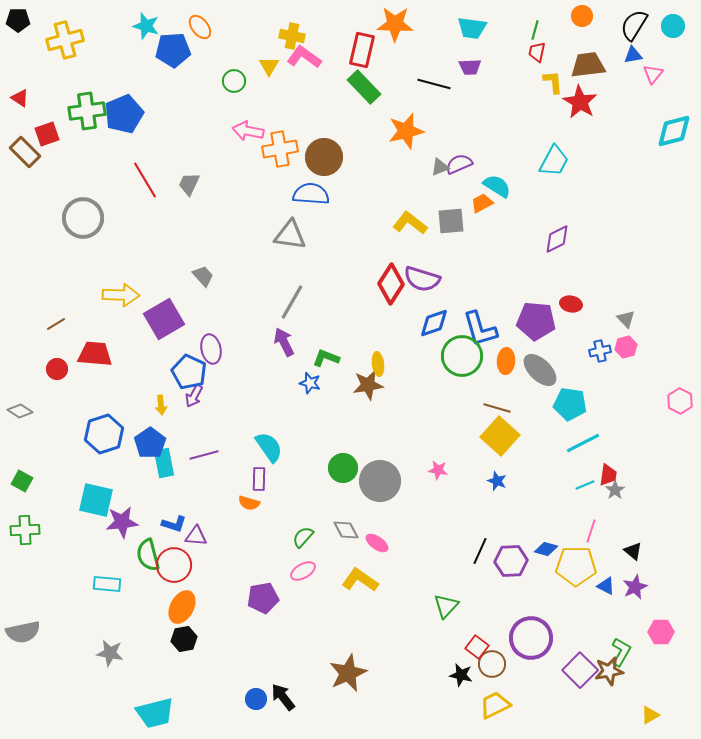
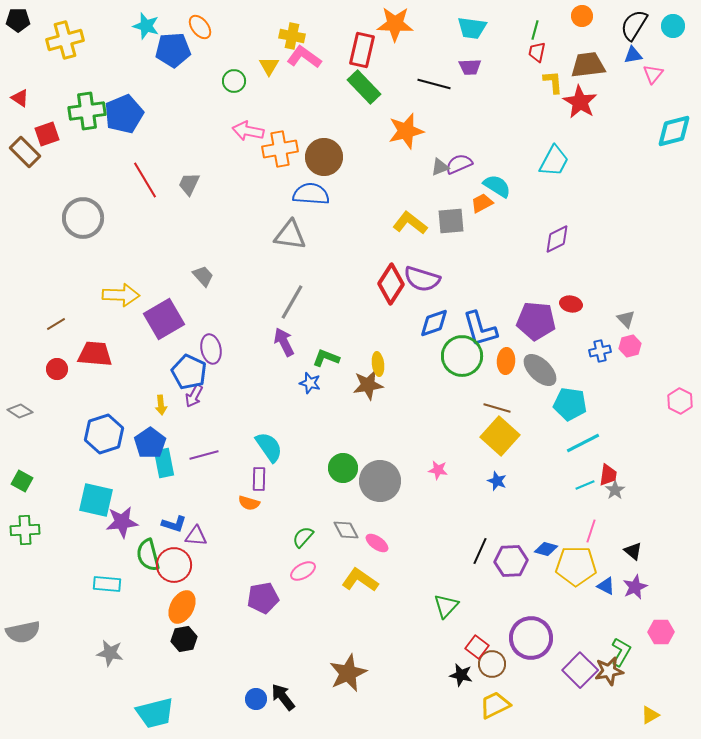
pink hexagon at (626, 347): moved 4 px right, 1 px up
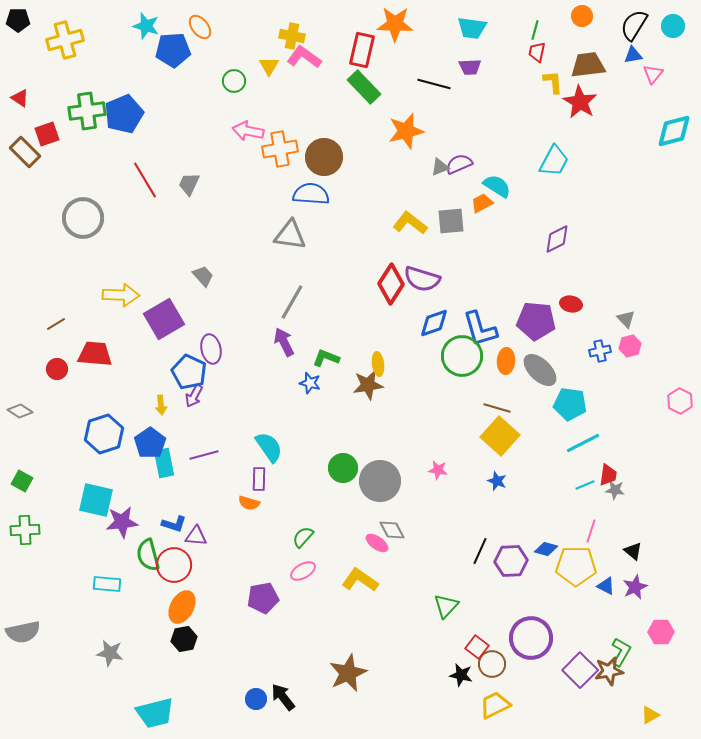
gray star at (615, 490): rotated 30 degrees counterclockwise
gray diamond at (346, 530): moved 46 px right
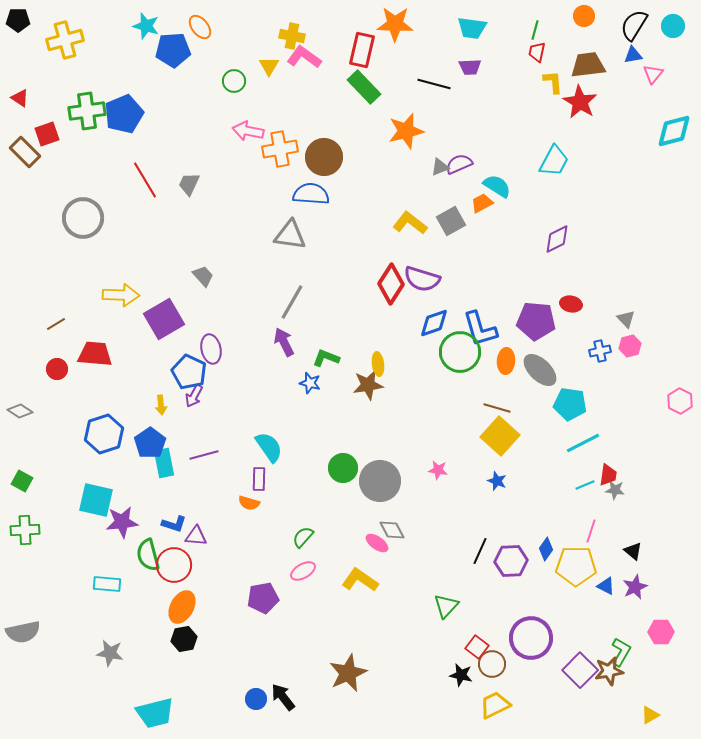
orange circle at (582, 16): moved 2 px right
gray square at (451, 221): rotated 24 degrees counterclockwise
green circle at (462, 356): moved 2 px left, 4 px up
blue diamond at (546, 549): rotated 70 degrees counterclockwise
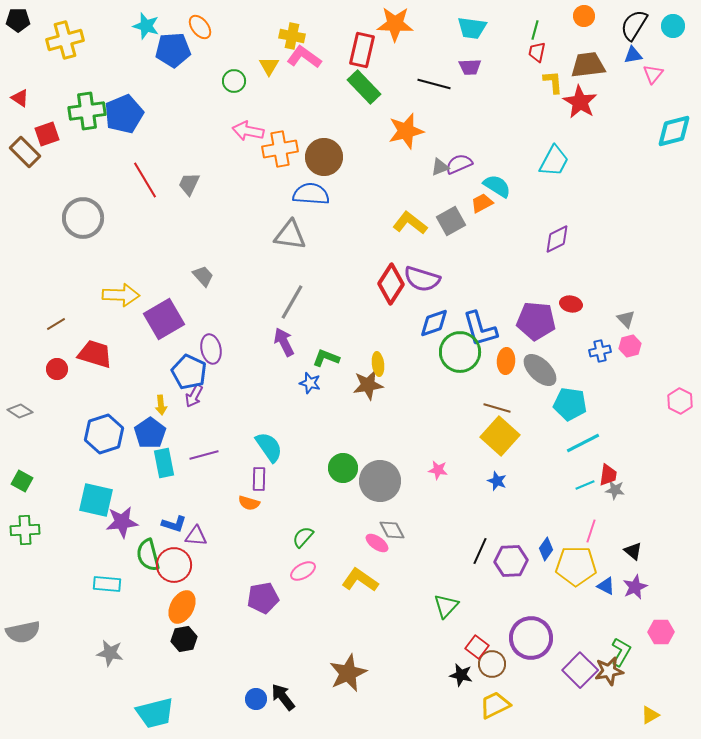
red trapezoid at (95, 354): rotated 12 degrees clockwise
blue pentagon at (150, 443): moved 10 px up
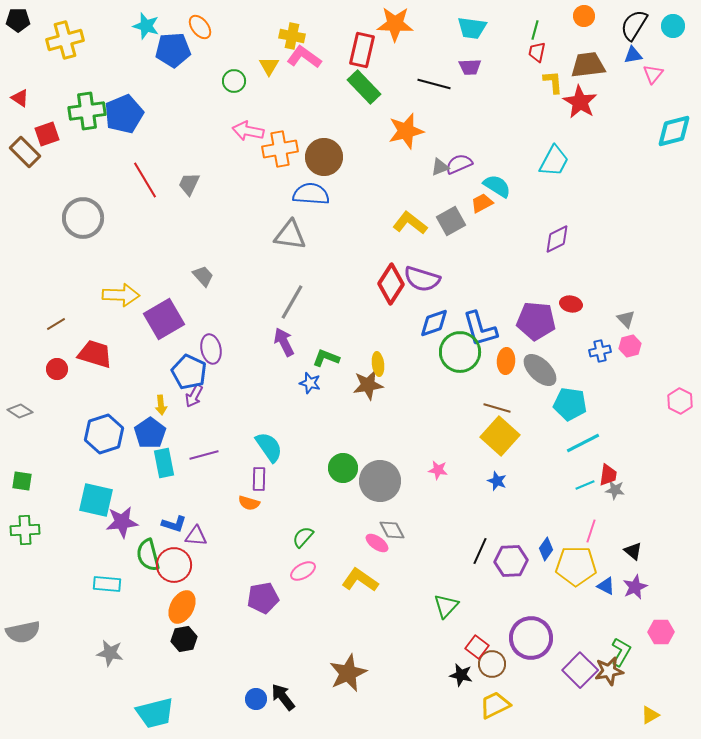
green square at (22, 481): rotated 20 degrees counterclockwise
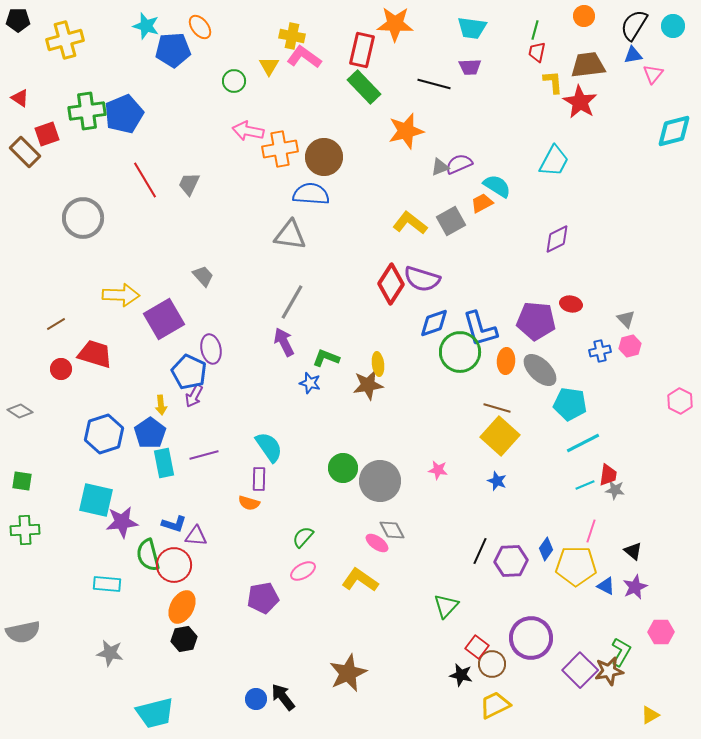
red circle at (57, 369): moved 4 px right
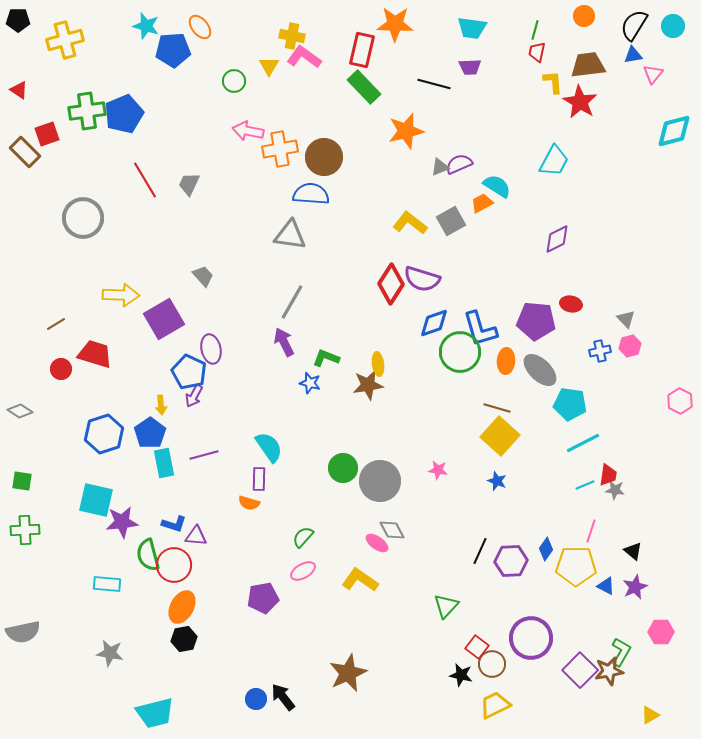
red triangle at (20, 98): moved 1 px left, 8 px up
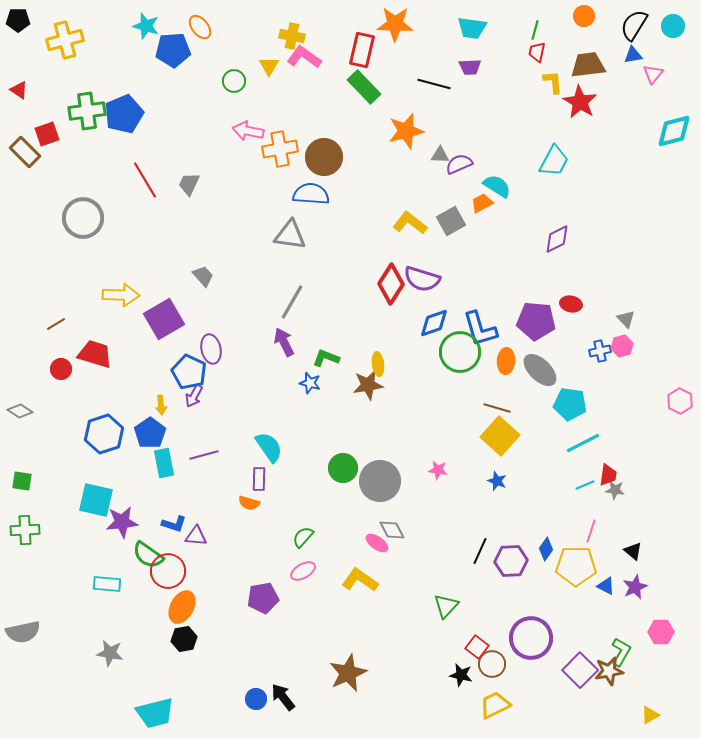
gray triangle at (440, 167): moved 12 px up; rotated 24 degrees clockwise
pink hexagon at (630, 346): moved 8 px left
green semicircle at (148, 555): rotated 40 degrees counterclockwise
red circle at (174, 565): moved 6 px left, 6 px down
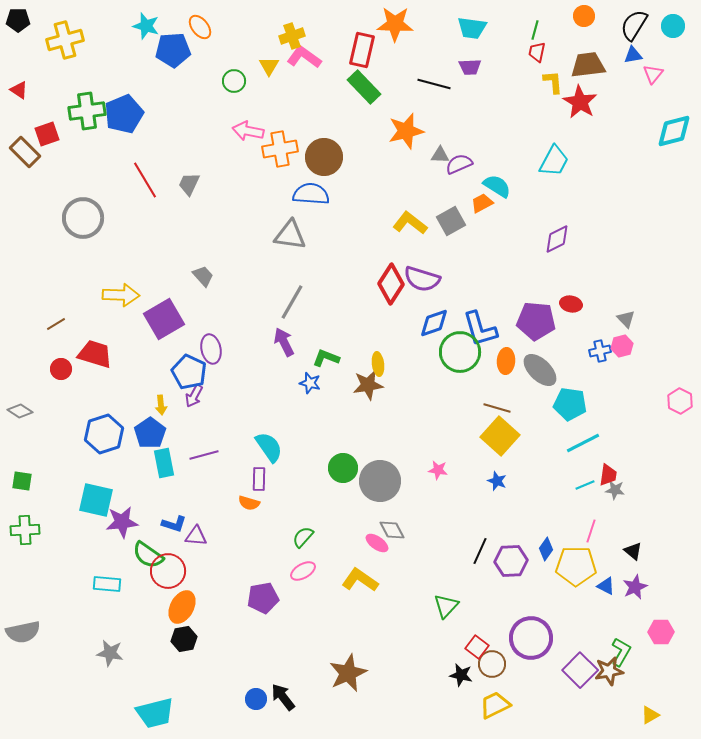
yellow cross at (292, 36): rotated 30 degrees counterclockwise
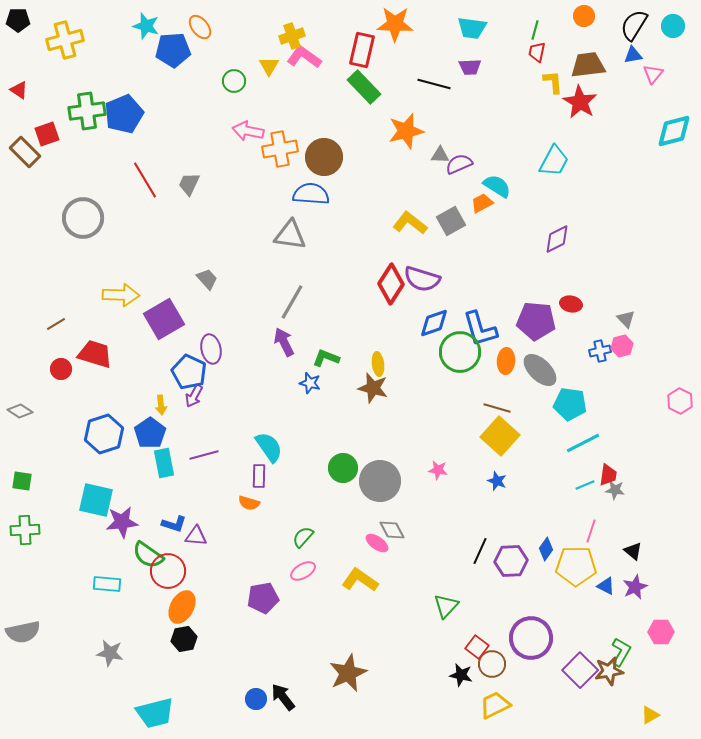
gray trapezoid at (203, 276): moved 4 px right, 3 px down
brown star at (368, 385): moved 5 px right, 3 px down; rotated 24 degrees clockwise
purple rectangle at (259, 479): moved 3 px up
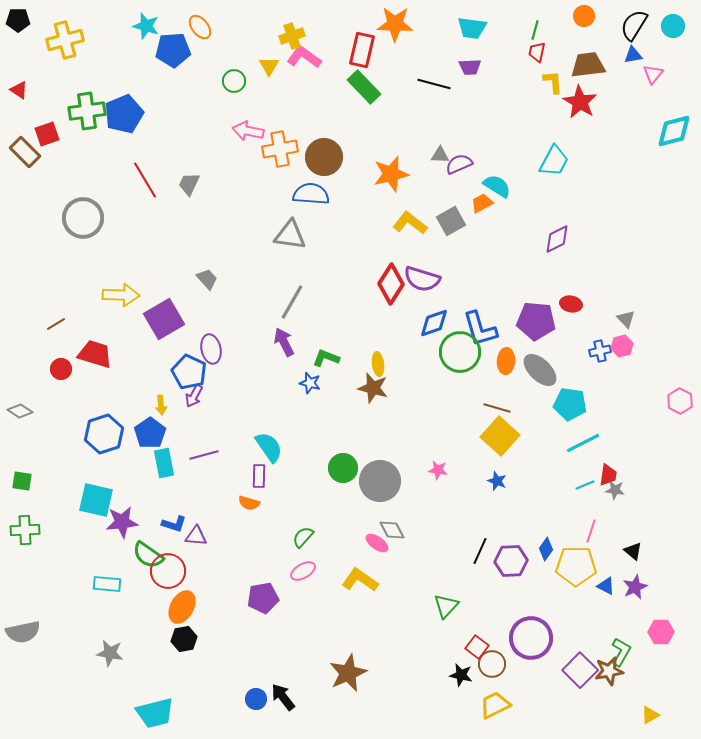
orange star at (406, 131): moved 15 px left, 43 px down
